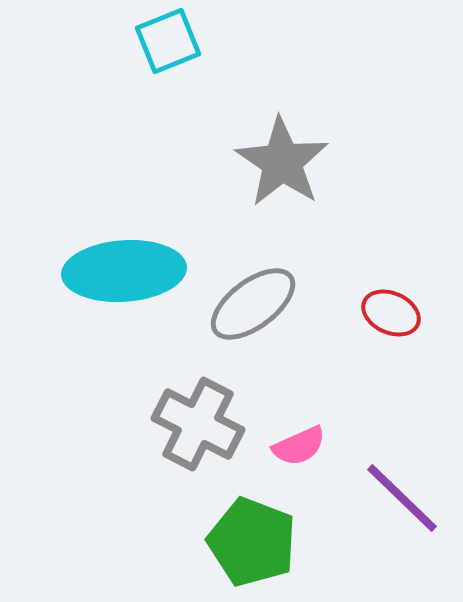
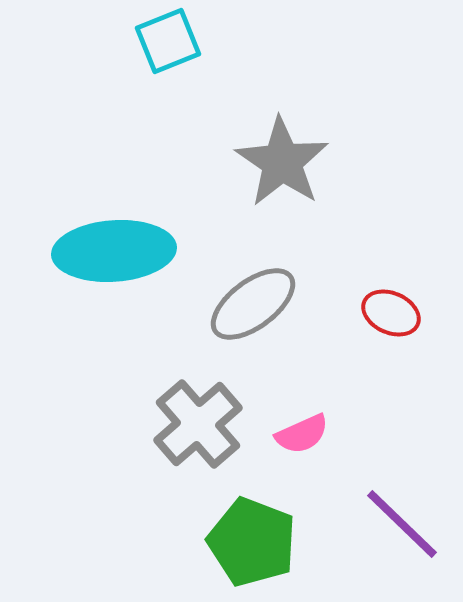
cyan ellipse: moved 10 px left, 20 px up
gray cross: rotated 22 degrees clockwise
pink semicircle: moved 3 px right, 12 px up
purple line: moved 26 px down
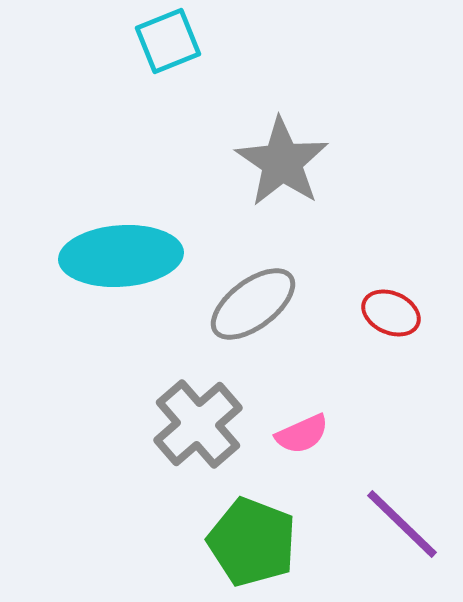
cyan ellipse: moved 7 px right, 5 px down
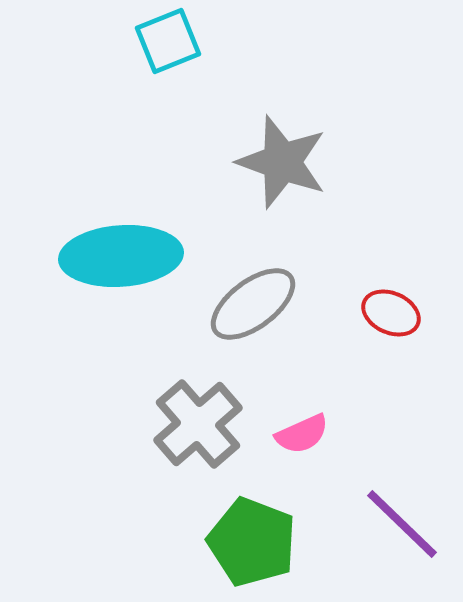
gray star: rotated 14 degrees counterclockwise
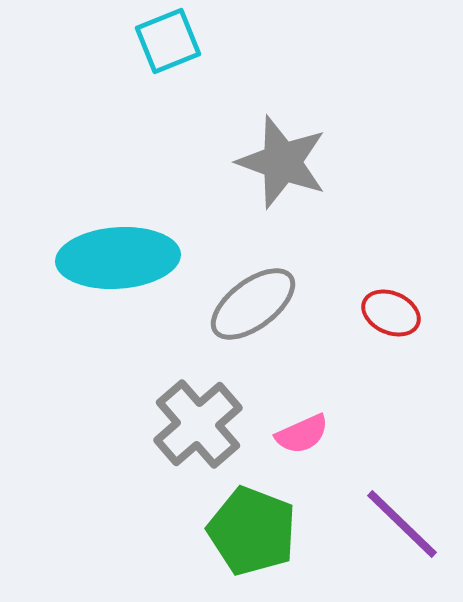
cyan ellipse: moved 3 px left, 2 px down
green pentagon: moved 11 px up
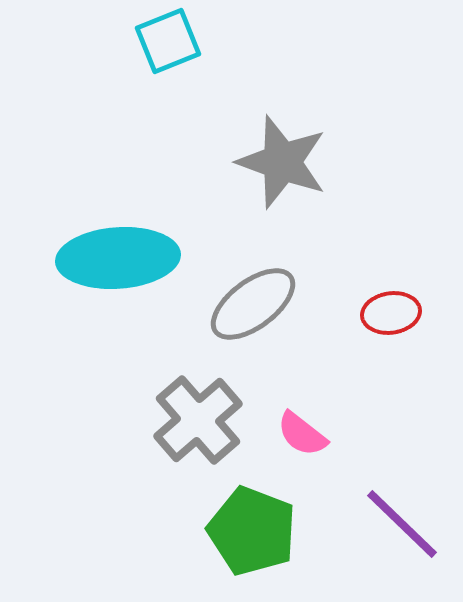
red ellipse: rotated 32 degrees counterclockwise
gray cross: moved 4 px up
pink semicircle: rotated 62 degrees clockwise
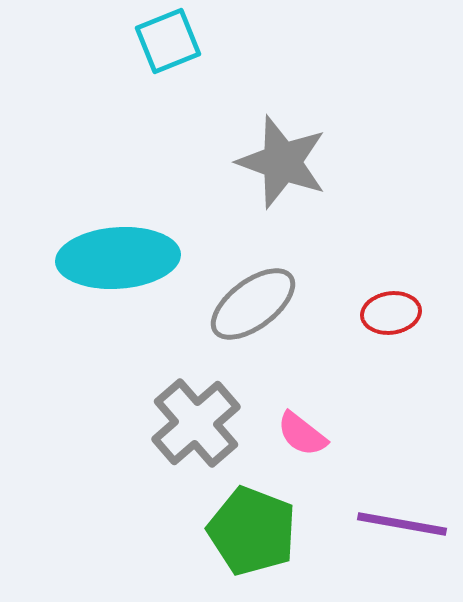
gray cross: moved 2 px left, 3 px down
purple line: rotated 34 degrees counterclockwise
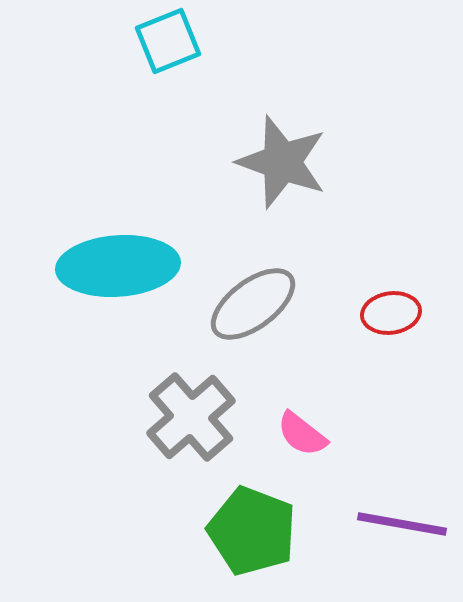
cyan ellipse: moved 8 px down
gray cross: moved 5 px left, 6 px up
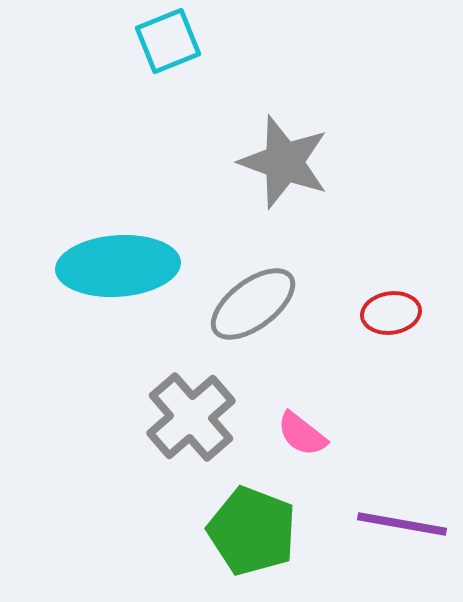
gray star: moved 2 px right
